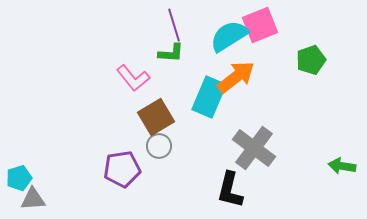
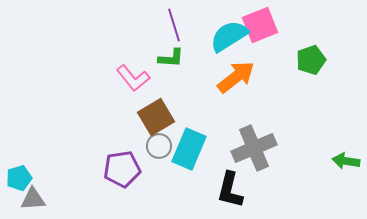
green L-shape: moved 5 px down
cyan rectangle: moved 20 px left, 52 px down
gray cross: rotated 30 degrees clockwise
green arrow: moved 4 px right, 5 px up
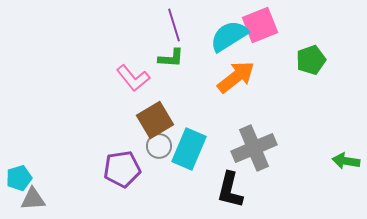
brown square: moved 1 px left, 3 px down
